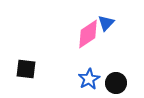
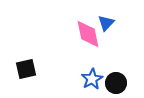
pink diamond: rotated 68 degrees counterclockwise
black square: rotated 20 degrees counterclockwise
blue star: moved 3 px right
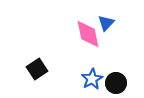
black square: moved 11 px right; rotated 20 degrees counterclockwise
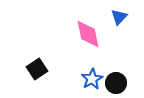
blue triangle: moved 13 px right, 6 px up
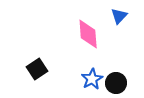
blue triangle: moved 1 px up
pink diamond: rotated 8 degrees clockwise
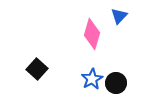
pink diamond: moved 4 px right; rotated 20 degrees clockwise
black square: rotated 15 degrees counterclockwise
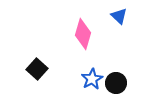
blue triangle: rotated 30 degrees counterclockwise
pink diamond: moved 9 px left
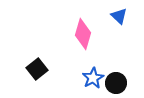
black square: rotated 10 degrees clockwise
blue star: moved 1 px right, 1 px up
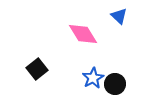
pink diamond: rotated 48 degrees counterclockwise
black circle: moved 1 px left, 1 px down
